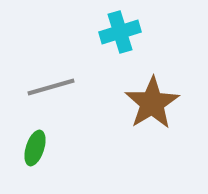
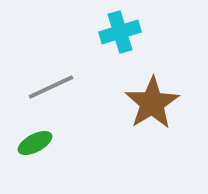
gray line: rotated 9 degrees counterclockwise
green ellipse: moved 5 px up; rotated 44 degrees clockwise
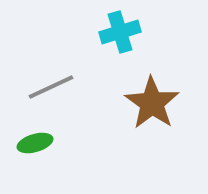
brown star: rotated 6 degrees counterclockwise
green ellipse: rotated 12 degrees clockwise
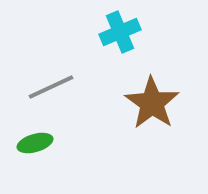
cyan cross: rotated 6 degrees counterclockwise
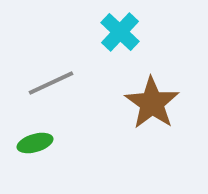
cyan cross: rotated 24 degrees counterclockwise
gray line: moved 4 px up
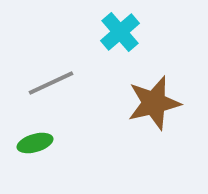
cyan cross: rotated 6 degrees clockwise
brown star: moved 2 px right; rotated 24 degrees clockwise
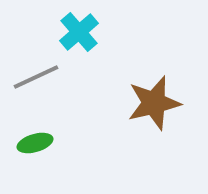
cyan cross: moved 41 px left
gray line: moved 15 px left, 6 px up
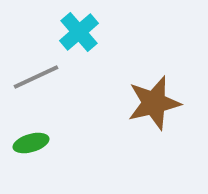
green ellipse: moved 4 px left
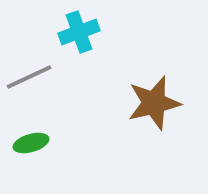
cyan cross: rotated 21 degrees clockwise
gray line: moved 7 px left
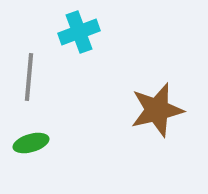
gray line: rotated 60 degrees counterclockwise
brown star: moved 3 px right, 7 px down
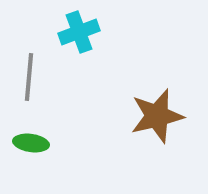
brown star: moved 6 px down
green ellipse: rotated 24 degrees clockwise
